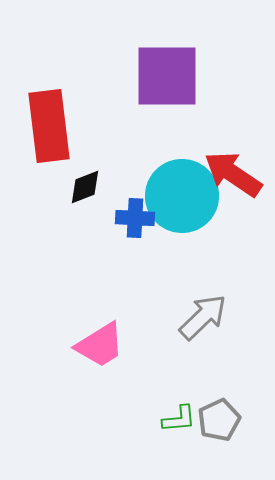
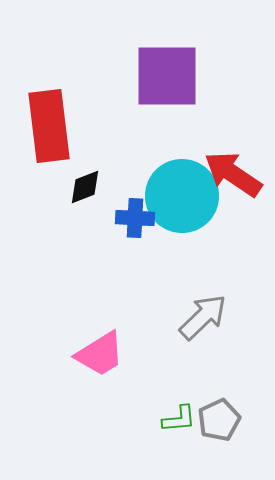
pink trapezoid: moved 9 px down
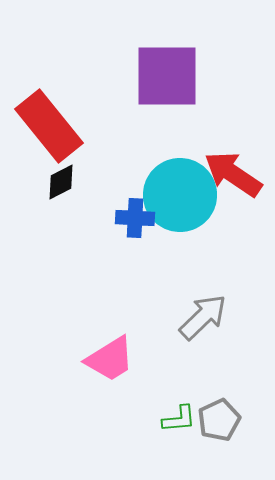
red rectangle: rotated 32 degrees counterclockwise
black diamond: moved 24 px left, 5 px up; rotated 6 degrees counterclockwise
cyan circle: moved 2 px left, 1 px up
pink trapezoid: moved 10 px right, 5 px down
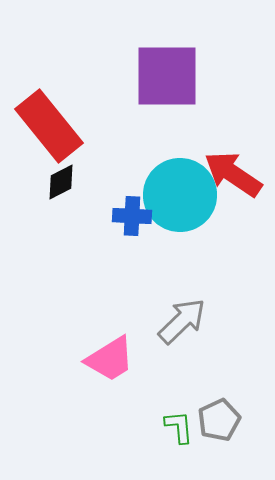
blue cross: moved 3 px left, 2 px up
gray arrow: moved 21 px left, 4 px down
green L-shape: moved 8 px down; rotated 90 degrees counterclockwise
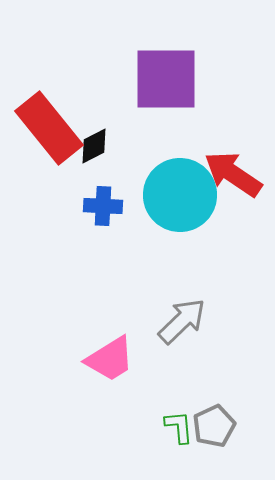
purple square: moved 1 px left, 3 px down
red rectangle: moved 2 px down
black diamond: moved 33 px right, 36 px up
blue cross: moved 29 px left, 10 px up
gray pentagon: moved 5 px left, 6 px down
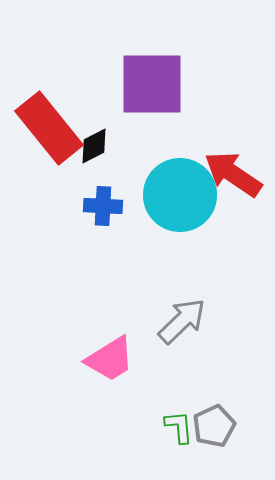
purple square: moved 14 px left, 5 px down
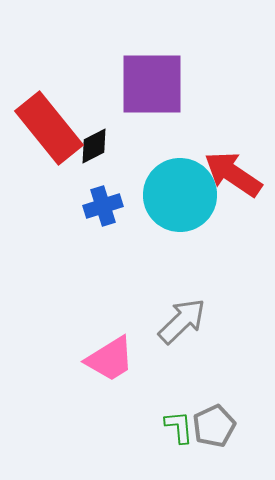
blue cross: rotated 21 degrees counterclockwise
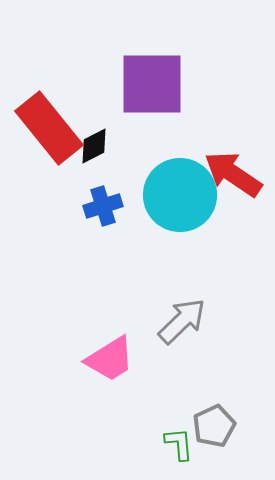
green L-shape: moved 17 px down
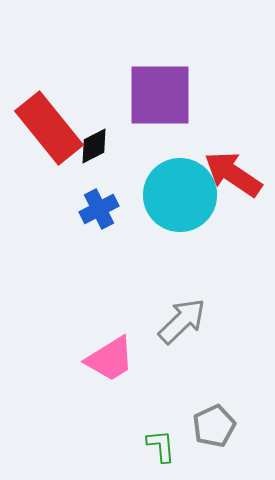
purple square: moved 8 px right, 11 px down
blue cross: moved 4 px left, 3 px down; rotated 9 degrees counterclockwise
green L-shape: moved 18 px left, 2 px down
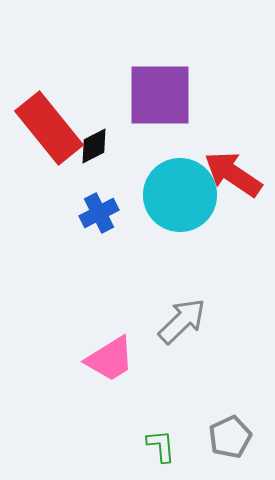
blue cross: moved 4 px down
gray pentagon: moved 16 px right, 11 px down
